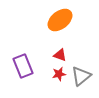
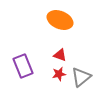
orange ellipse: rotated 60 degrees clockwise
gray triangle: moved 1 px down
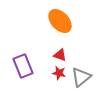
orange ellipse: moved 1 px down; rotated 25 degrees clockwise
red star: moved 1 px up; rotated 24 degrees clockwise
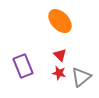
red triangle: rotated 24 degrees clockwise
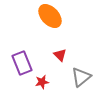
orange ellipse: moved 10 px left, 5 px up
purple rectangle: moved 1 px left, 3 px up
red star: moved 17 px left, 9 px down; rotated 24 degrees counterclockwise
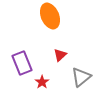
orange ellipse: rotated 20 degrees clockwise
red triangle: rotated 32 degrees clockwise
red star: rotated 24 degrees counterclockwise
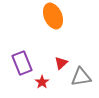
orange ellipse: moved 3 px right
red triangle: moved 1 px right, 8 px down
gray triangle: rotated 30 degrees clockwise
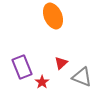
purple rectangle: moved 4 px down
gray triangle: moved 1 px right; rotated 30 degrees clockwise
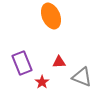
orange ellipse: moved 2 px left
red triangle: moved 2 px left, 1 px up; rotated 40 degrees clockwise
purple rectangle: moved 4 px up
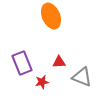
red star: rotated 24 degrees clockwise
